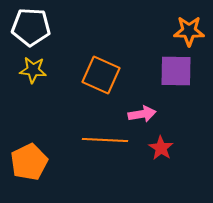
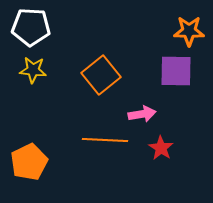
orange square: rotated 27 degrees clockwise
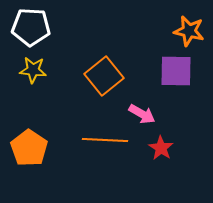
orange star: rotated 12 degrees clockwise
orange square: moved 3 px right, 1 px down
pink arrow: rotated 40 degrees clockwise
orange pentagon: moved 14 px up; rotated 12 degrees counterclockwise
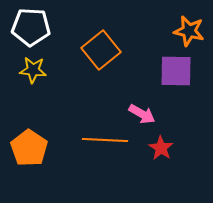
orange square: moved 3 px left, 26 px up
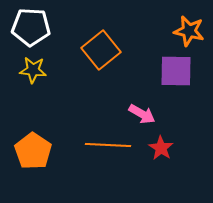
orange line: moved 3 px right, 5 px down
orange pentagon: moved 4 px right, 3 px down
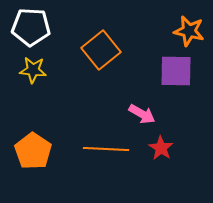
orange line: moved 2 px left, 4 px down
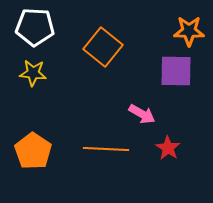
white pentagon: moved 4 px right
orange star: rotated 12 degrees counterclockwise
orange square: moved 2 px right, 3 px up; rotated 12 degrees counterclockwise
yellow star: moved 3 px down
red star: moved 7 px right
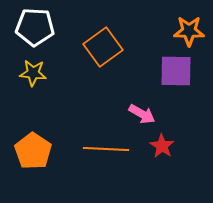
orange square: rotated 15 degrees clockwise
red star: moved 6 px left, 2 px up
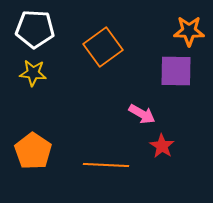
white pentagon: moved 2 px down
orange line: moved 16 px down
